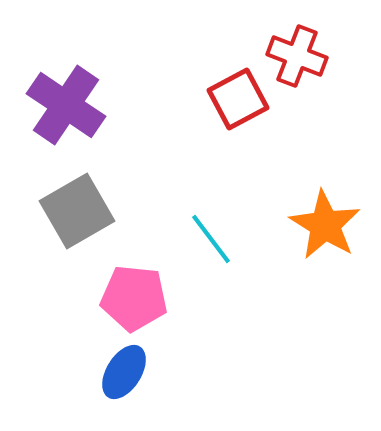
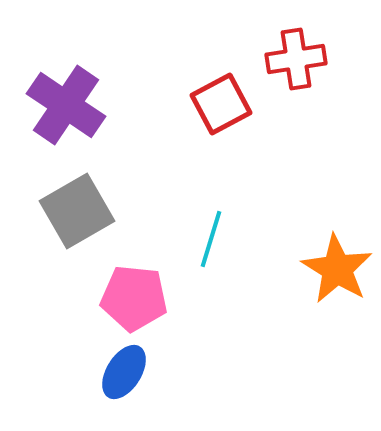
red cross: moved 1 px left, 3 px down; rotated 30 degrees counterclockwise
red square: moved 17 px left, 5 px down
orange star: moved 12 px right, 44 px down
cyan line: rotated 54 degrees clockwise
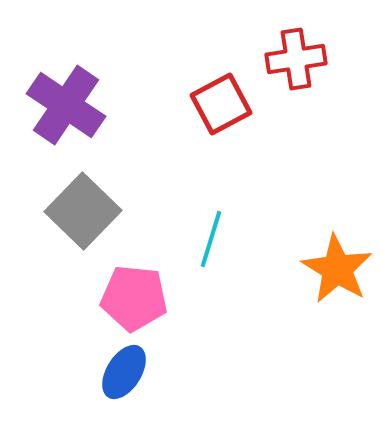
gray square: moved 6 px right; rotated 16 degrees counterclockwise
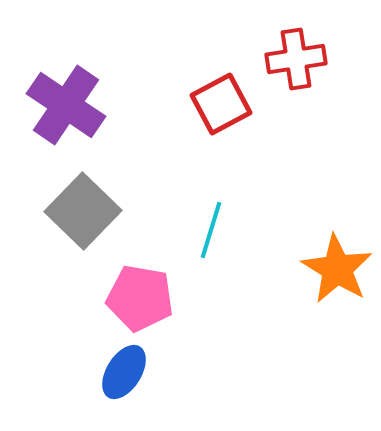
cyan line: moved 9 px up
pink pentagon: moved 6 px right; rotated 4 degrees clockwise
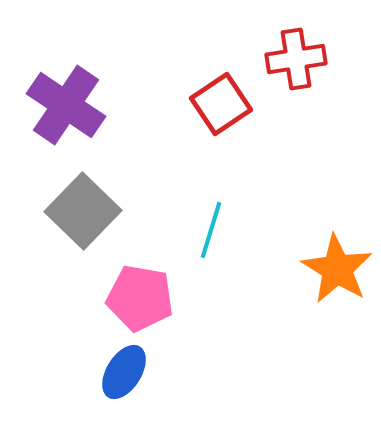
red square: rotated 6 degrees counterclockwise
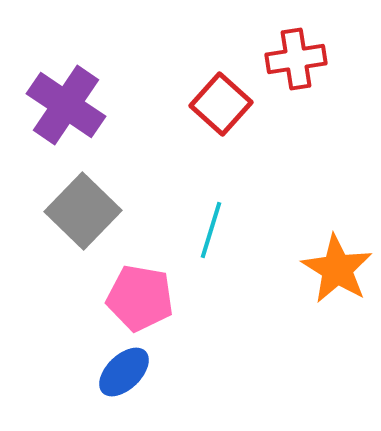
red square: rotated 14 degrees counterclockwise
blue ellipse: rotated 14 degrees clockwise
